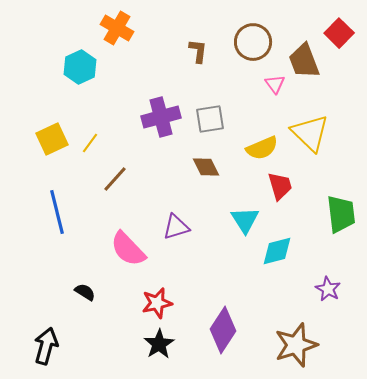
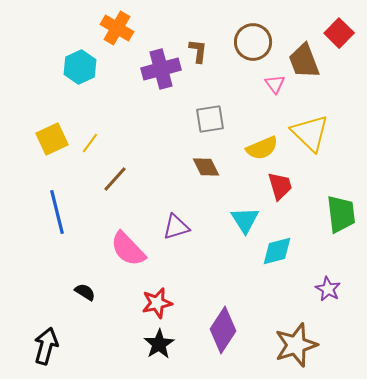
purple cross: moved 48 px up
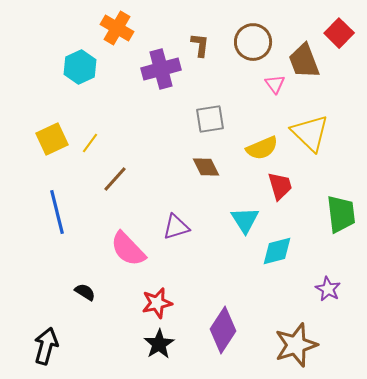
brown L-shape: moved 2 px right, 6 px up
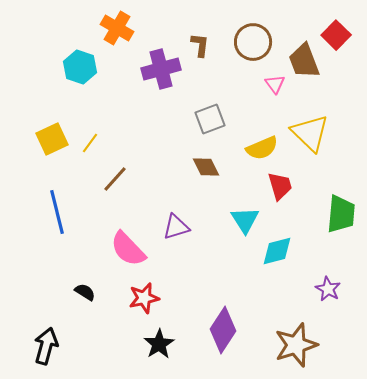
red square: moved 3 px left, 2 px down
cyan hexagon: rotated 16 degrees counterclockwise
gray square: rotated 12 degrees counterclockwise
green trapezoid: rotated 12 degrees clockwise
red star: moved 13 px left, 5 px up
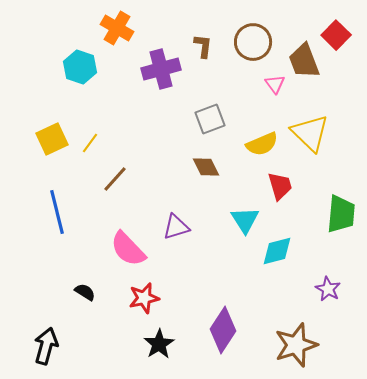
brown L-shape: moved 3 px right, 1 px down
yellow semicircle: moved 4 px up
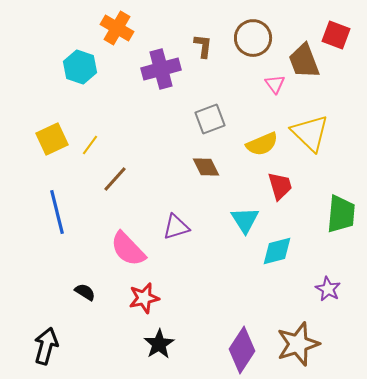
red square: rotated 24 degrees counterclockwise
brown circle: moved 4 px up
yellow line: moved 2 px down
purple diamond: moved 19 px right, 20 px down
brown star: moved 2 px right, 1 px up
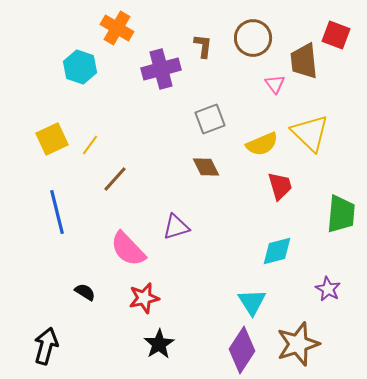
brown trapezoid: rotated 15 degrees clockwise
cyan triangle: moved 7 px right, 82 px down
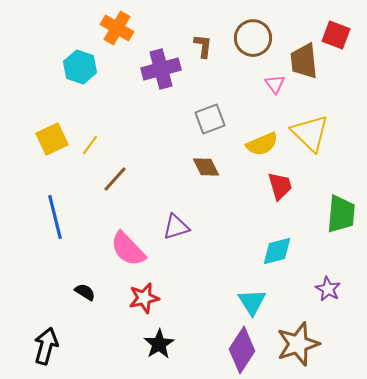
blue line: moved 2 px left, 5 px down
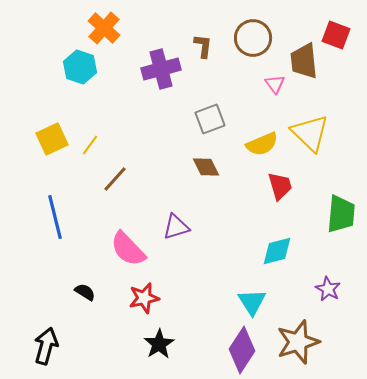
orange cross: moved 13 px left; rotated 12 degrees clockwise
brown star: moved 2 px up
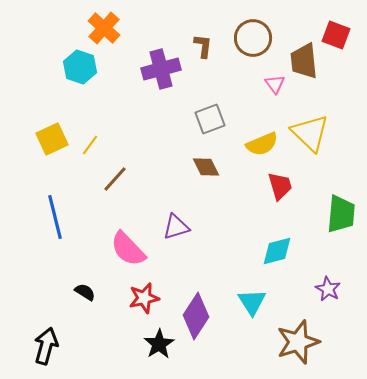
purple diamond: moved 46 px left, 34 px up
